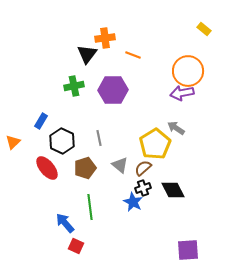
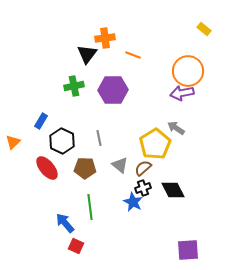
brown pentagon: rotated 20 degrees clockwise
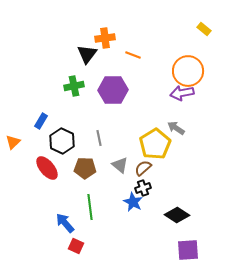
black diamond: moved 4 px right, 25 px down; rotated 30 degrees counterclockwise
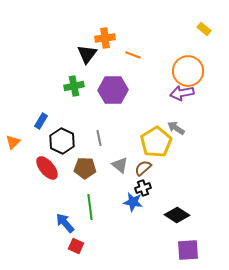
yellow pentagon: moved 1 px right, 2 px up
blue star: rotated 18 degrees counterclockwise
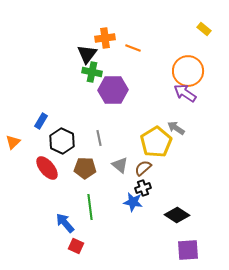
orange line: moved 7 px up
green cross: moved 18 px right, 14 px up; rotated 24 degrees clockwise
purple arrow: moved 3 px right; rotated 45 degrees clockwise
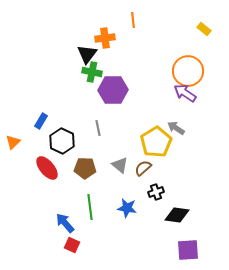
orange line: moved 28 px up; rotated 63 degrees clockwise
gray line: moved 1 px left, 10 px up
black cross: moved 13 px right, 4 px down
blue star: moved 6 px left, 6 px down
black diamond: rotated 25 degrees counterclockwise
red square: moved 4 px left, 1 px up
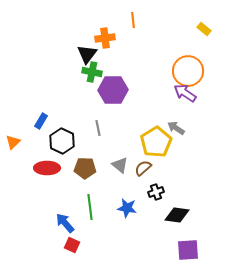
red ellipse: rotated 50 degrees counterclockwise
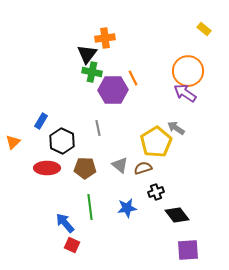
orange line: moved 58 px down; rotated 21 degrees counterclockwise
brown semicircle: rotated 24 degrees clockwise
blue star: rotated 18 degrees counterclockwise
black diamond: rotated 45 degrees clockwise
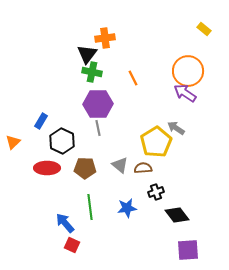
purple hexagon: moved 15 px left, 14 px down
brown semicircle: rotated 12 degrees clockwise
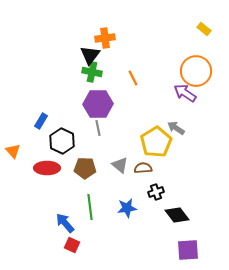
black triangle: moved 3 px right, 1 px down
orange circle: moved 8 px right
orange triangle: moved 9 px down; rotated 28 degrees counterclockwise
